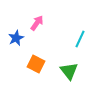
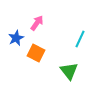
orange square: moved 11 px up
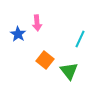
pink arrow: rotated 140 degrees clockwise
blue star: moved 2 px right, 4 px up; rotated 14 degrees counterclockwise
orange square: moved 9 px right, 7 px down; rotated 12 degrees clockwise
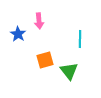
pink arrow: moved 2 px right, 2 px up
cyan line: rotated 24 degrees counterclockwise
orange square: rotated 36 degrees clockwise
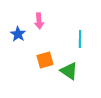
green triangle: rotated 18 degrees counterclockwise
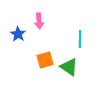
green triangle: moved 4 px up
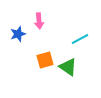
blue star: rotated 21 degrees clockwise
cyan line: rotated 60 degrees clockwise
green triangle: moved 1 px left
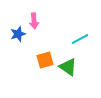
pink arrow: moved 5 px left
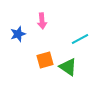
pink arrow: moved 8 px right
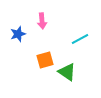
green triangle: moved 1 px left, 5 px down
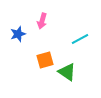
pink arrow: rotated 21 degrees clockwise
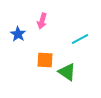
blue star: rotated 21 degrees counterclockwise
orange square: rotated 18 degrees clockwise
